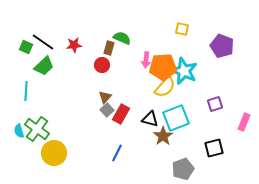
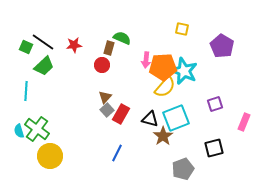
purple pentagon: rotated 10 degrees clockwise
yellow circle: moved 4 px left, 3 px down
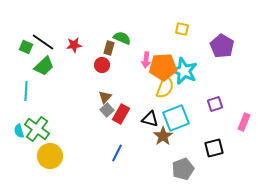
yellow semicircle: rotated 20 degrees counterclockwise
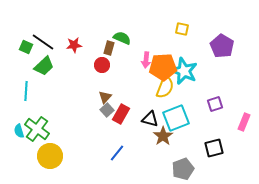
blue line: rotated 12 degrees clockwise
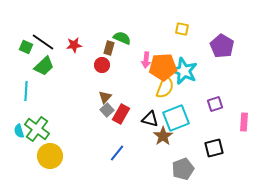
pink rectangle: rotated 18 degrees counterclockwise
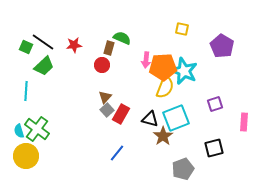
yellow circle: moved 24 px left
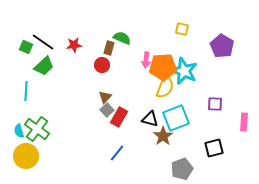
purple square: rotated 21 degrees clockwise
red rectangle: moved 2 px left, 3 px down
gray pentagon: moved 1 px left
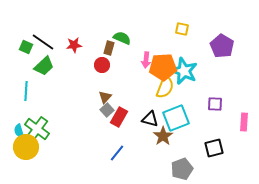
yellow circle: moved 9 px up
